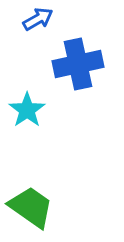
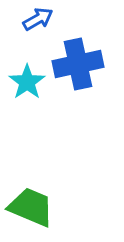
cyan star: moved 28 px up
green trapezoid: rotated 12 degrees counterclockwise
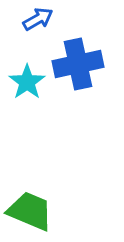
green trapezoid: moved 1 px left, 4 px down
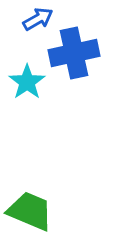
blue cross: moved 4 px left, 11 px up
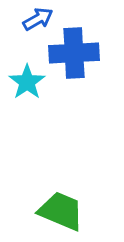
blue cross: rotated 9 degrees clockwise
green trapezoid: moved 31 px right
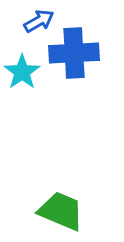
blue arrow: moved 1 px right, 2 px down
cyan star: moved 5 px left, 10 px up
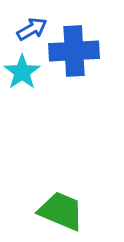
blue arrow: moved 7 px left, 8 px down
blue cross: moved 2 px up
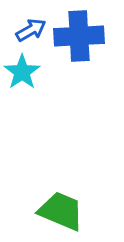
blue arrow: moved 1 px left, 1 px down
blue cross: moved 5 px right, 15 px up
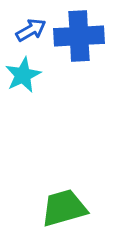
cyan star: moved 1 px right, 3 px down; rotated 9 degrees clockwise
green trapezoid: moved 3 px right, 3 px up; rotated 39 degrees counterclockwise
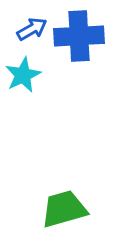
blue arrow: moved 1 px right, 1 px up
green trapezoid: moved 1 px down
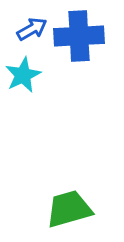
green trapezoid: moved 5 px right
